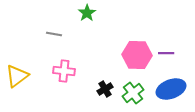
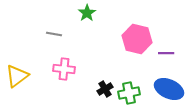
pink hexagon: moved 16 px up; rotated 12 degrees clockwise
pink cross: moved 2 px up
blue ellipse: moved 2 px left; rotated 44 degrees clockwise
green cross: moved 4 px left; rotated 25 degrees clockwise
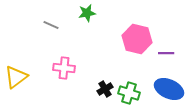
green star: rotated 24 degrees clockwise
gray line: moved 3 px left, 9 px up; rotated 14 degrees clockwise
pink cross: moved 1 px up
yellow triangle: moved 1 px left, 1 px down
green cross: rotated 30 degrees clockwise
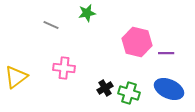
pink hexagon: moved 3 px down
black cross: moved 1 px up
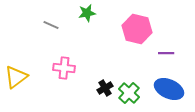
pink hexagon: moved 13 px up
green cross: rotated 25 degrees clockwise
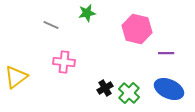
pink cross: moved 6 px up
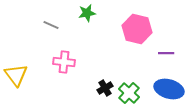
yellow triangle: moved 2 px up; rotated 30 degrees counterclockwise
blue ellipse: rotated 8 degrees counterclockwise
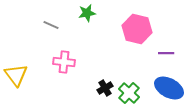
blue ellipse: moved 1 px up; rotated 12 degrees clockwise
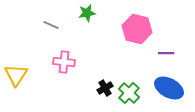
yellow triangle: rotated 10 degrees clockwise
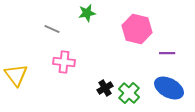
gray line: moved 1 px right, 4 px down
purple line: moved 1 px right
yellow triangle: rotated 10 degrees counterclockwise
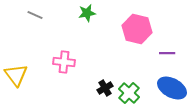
gray line: moved 17 px left, 14 px up
blue ellipse: moved 3 px right
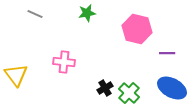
gray line: moved 1 px up
